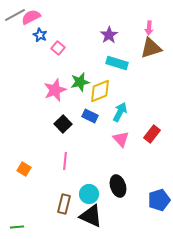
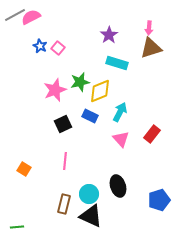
blue star: moved 11 px down
black square: rotated 18 degrees clockwise
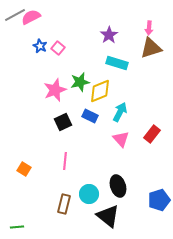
black square: moved 2 px up
black triangle: moved 17 px right; rotated 15 degrees clockwise
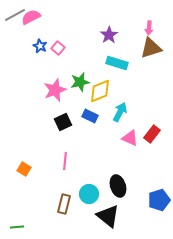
pink triangle: moved 9 px right, 1 px up; rotated 24 degrees counterclockwise
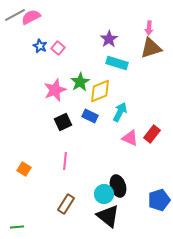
purple star: moved 4 px down
green star: rotated 18 degrees counterclockwise
cyan circle: moved 15 px right
brown rectangle: moved 2 px right; rotated 18 degrees clockwise
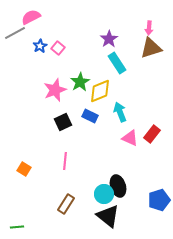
gray line: moved 18 px down
blue star: rotated 16 degrees clockwise
cyan rectangle: rotated 40 degrees clockwise
cyan arrow: rotated 48 degrees counterclockwise
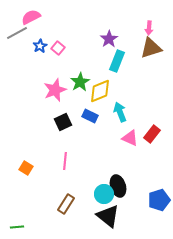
gray line: moved 2 px right
cyan rectangle: moved 2 px up; rotated 55 degrees clockwise
orange square: moved 2 px right, 1 px up
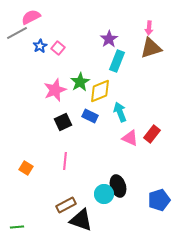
brown rectangle: moved 1 px down; rotated 30 degrees clockwise
black triangle: moved 27 px left, 4 px down; rotated 20 degrees counterclockwise
